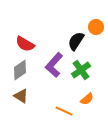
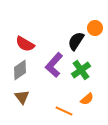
orange circle: moved 1 px left, 1 px down
brown triangle: moved 1 px right, 1 px down; rotated 21 degrees clockwise
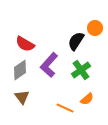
purple L-shape: moved 5 px left
orange line: moved 1 px right, 3 px up
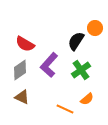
brown triangle: rotated 28 degrees counterclockwise
orange line: moved 1 px down
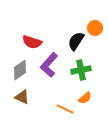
red semicircle: moved 7 px right, 2 px up; rotated 12 degrees counterclockwise
green cross: rotated 24 degrees clockwise
orange semicircle: moved 2 px left, 1 px up
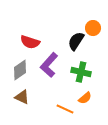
orange circle: moved 2 px left
red semicircle: moved 2 px left
green cross: moved 2 px down; rotated 24 degrees clockwise
